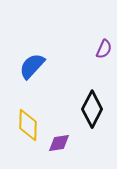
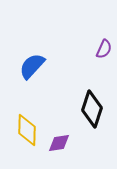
black diamond: rotated 9 degrees counterclockwise
yellow diamond: moved 1 px left, 5 px down
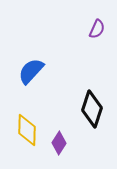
purple semicircle: moved 7 px left, 20 px up
blue semicircle: moved 1 px left, 5 px down
purple diamond: rotated 50 degrees counterclockwise
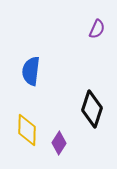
blue semicircle: rotated 36 degrees counterclockwise
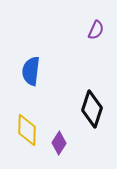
purple semicircle: moved 1 px left, 1 px down
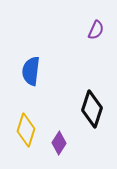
yellow diamond: moved 1 px left; rotated 16 degrees clockwise
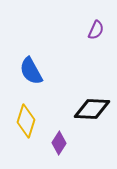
blue semicircle: rotated 36 degrees counterclockwise
black diamond: rotated 75 degrees clockwise
yellow diamond: moved 9 px up
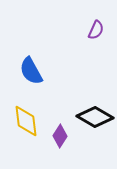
black diamond: moved 3 px right, 8 px down; rotated 27 degrees clockwise
yellow diamond: rotated 24 degrees counterclockwise
purple diamond: moved 1 px right, 7 px up
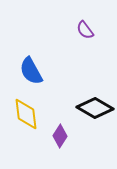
purple semicircle: moved 11 px left; rotated 120 degrees clockwise
black diamond: moved 9 px up
yellow diamond: moved 7 px up
